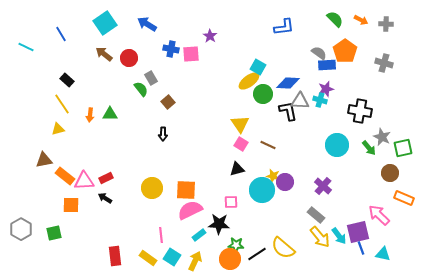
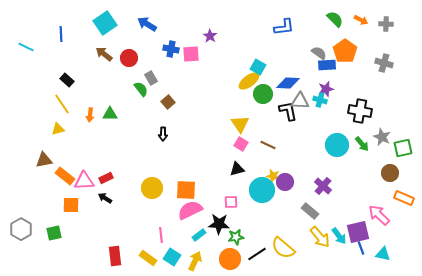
blue line at (61, 34): rotated 28 degrees clockwise
green arrow at (369, 148): moved 7 px left, 4 px up
gray rectangle at (316, 215): moved 6 px left, 4 px up
green star at (236, 245): moved 8 px up; rotated 14 degrees counterclockwise
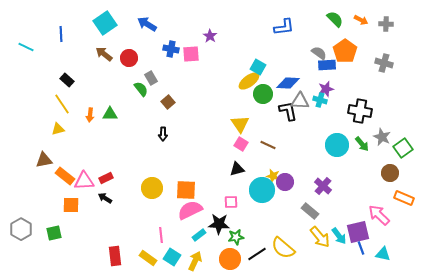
green square at (403, 148): rotated 24 degrees counterclockwise
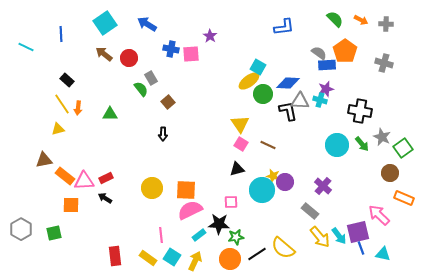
orange arrow at (90, 115): moved 12 px left, 7 px up
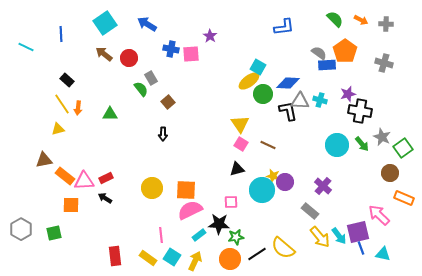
purple star at (326, 89): moved 22 px right, 5 px down
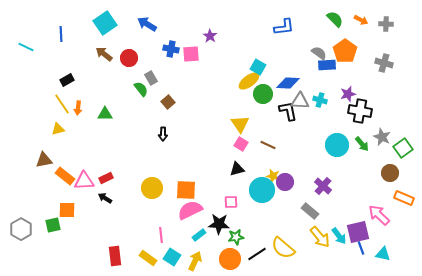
black rectangle at (67, 80): rotated 72 degrees counterclockwise
green triangle at (110, 114): moved 5 px left
orange square at (71, 205): moved 4 px left, 5 px down
green square at (54, 233): moved 1 px left, 8 px up
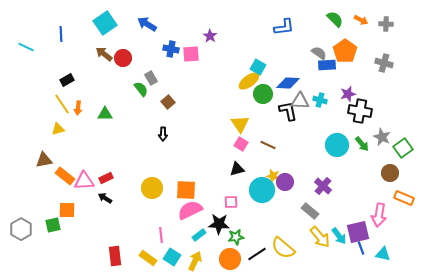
red circle at (129, 58): moved 6 px left
pink arrow at (379, 215): rotated 125 degrees counterclockwise
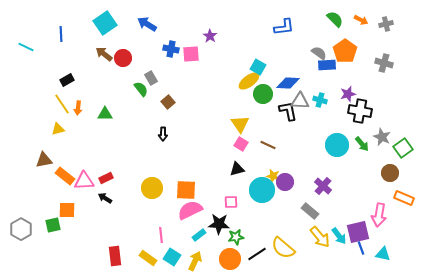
gray cross at (386, 24): rotated 16 degrees counterclockwise
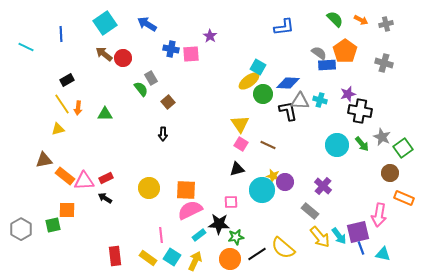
yellow circle at (152, 188): moved 3 px left
